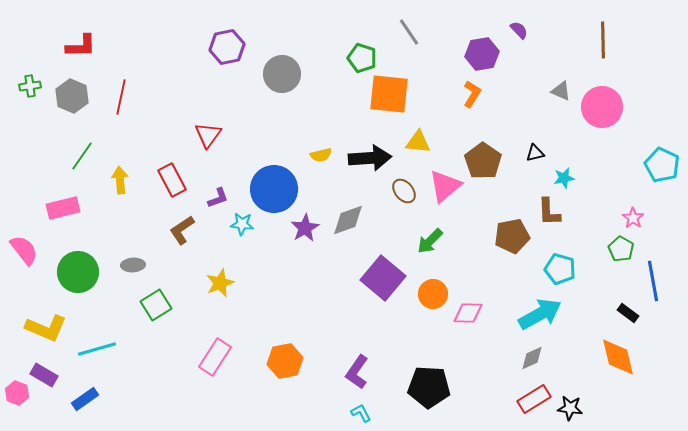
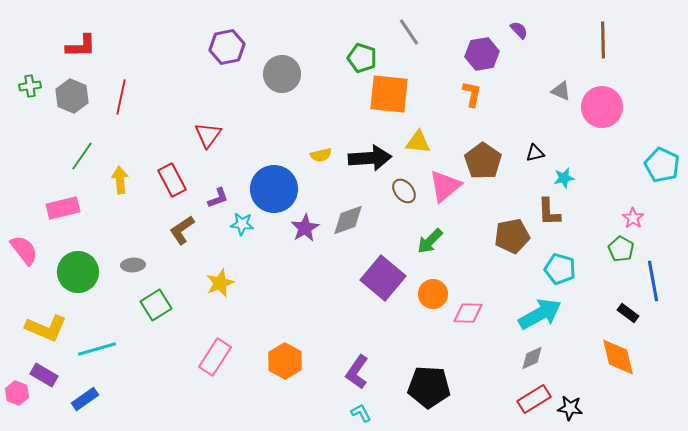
orange L-shape at (472, 94): rotated 20 degrees counterclockwise
orange hexagon at (285, 361): rotated 20 degrees counterclockwise
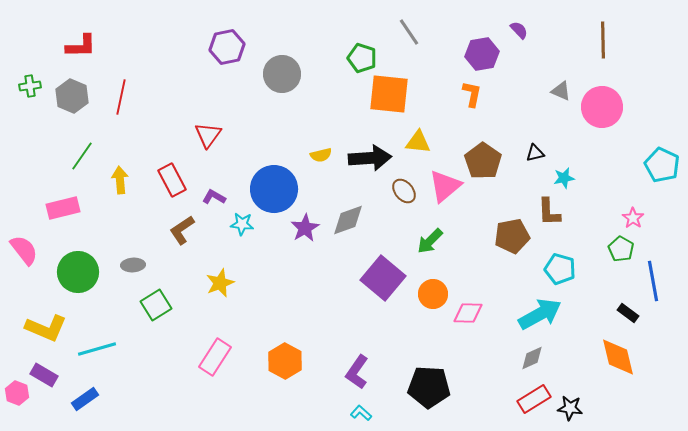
purple L-shape at (218, 198): moved 4 px left, 1 px up; rotated 130 degrees counterclockwise
cyan L-shape at (361, 413): rotated 20 degrees counterclockwise
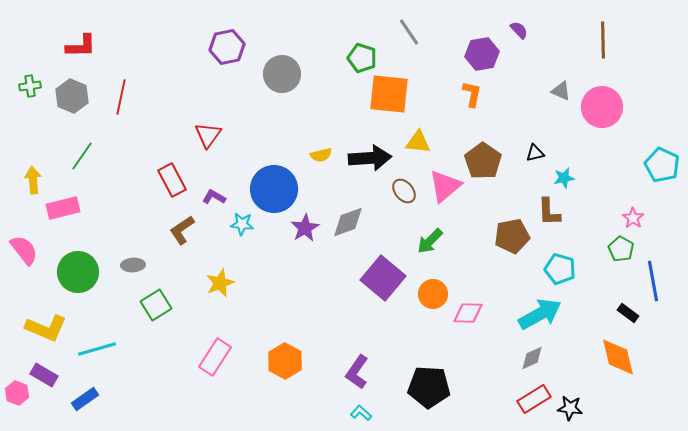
yellow arrow at (120, 180): moved 87 px left
gray diamond at (348, 220): moved 2 px down
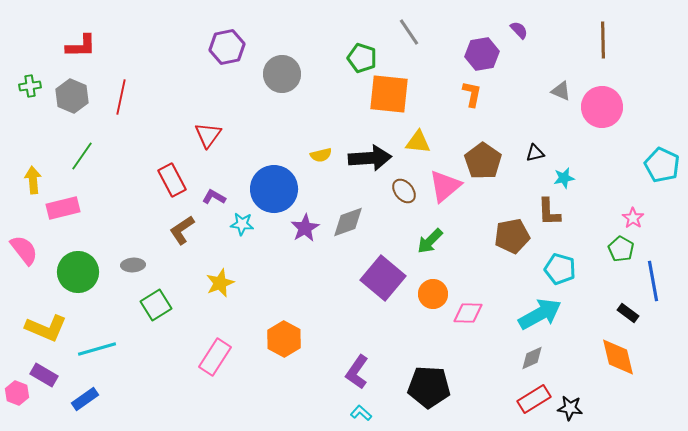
orange hexagon at (285, 361): moved 1 px left, 22 px up
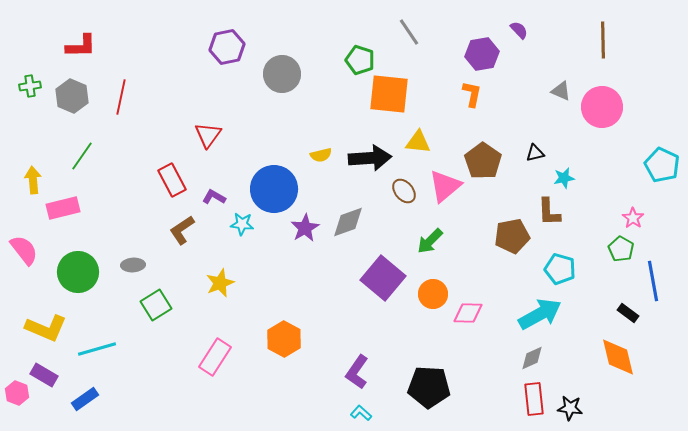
green pentagon at (362, 58): moved 2 px left, 2 px down
red rectangle at (534, 399): rotated 64 degrees counterclockwise
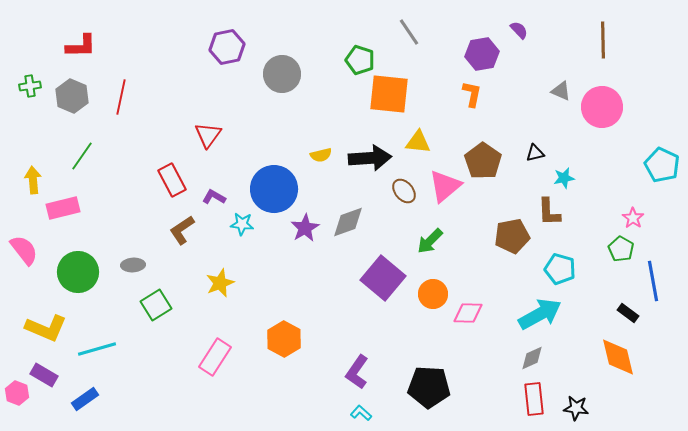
black star at (570, 408): moved 6 px right
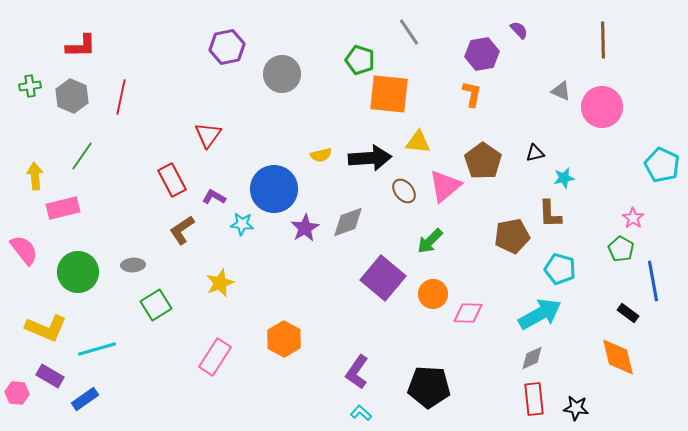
yellow arrow at (33, 180): moved 2 px right, 4 px up
brown L-shape at (549, 212): moved 1 px right, 2 px down
purple rectangle at (44, 375): moved 6 px right, 1 px down
pink hexagon at (17, 393): rotated 15 degrees counterclockwise
